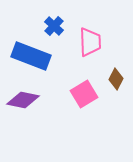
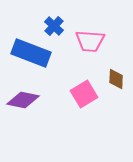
pink trapezoid: moved 1 px up; rotated 96 degrees clockwise
blue rectangle: moved 3 px up
brown diamond: rotated 25 degrees counterclockwise
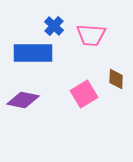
pink trapezoid: moved 1 px right, 6 px up
blue rectangle: moved 2 px right; rotated 21 degrees counterclockwise
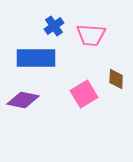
blue cross: rotated 12 degrees clockwise
blue rectangle: moved 3 px right, 5 px down
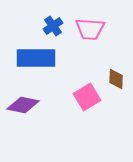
blue cross: moved 1 px left
pink trapezoid: moved 1 px left, 6 px up
pink square: moved 3 px right, 3 px down
purple diamond: moved 5 px down
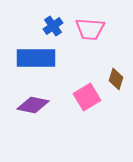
brown diamond: rotated 15 degrees clockwise
purple diamond: moved 10 px right
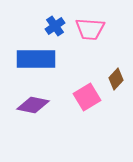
blue cross: moved 2 px right
blue rectangle: moved 1 px down
brown diamond: rotated 25 degrees clockwise
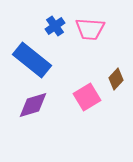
blue rectangle: moved 4 px left, 1 px down; rotated 39 degrees clockwise
purple diamond: rotated 28 degrees counterclockwise
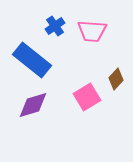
pink trapezoid: moved 2 px right, 2 px down
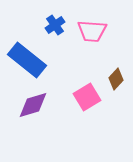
blue cross: moved 1 px up
blue rectangle: moved 5 px left
